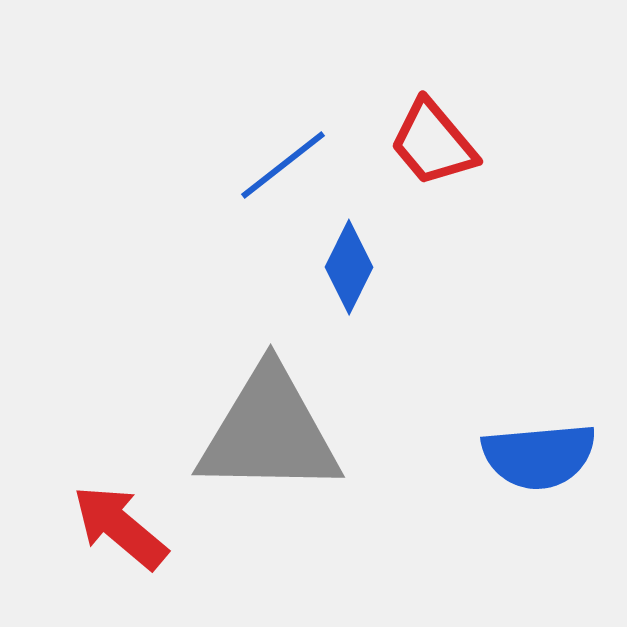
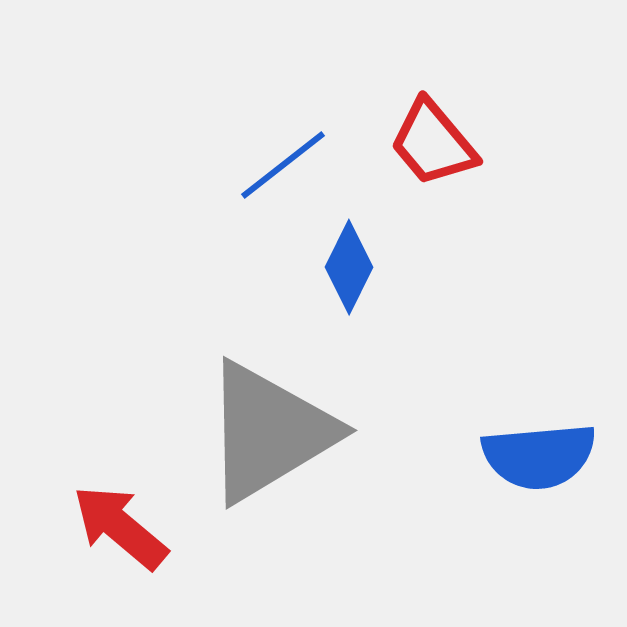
gray triangle: rotated 32 degrees counterclockwise
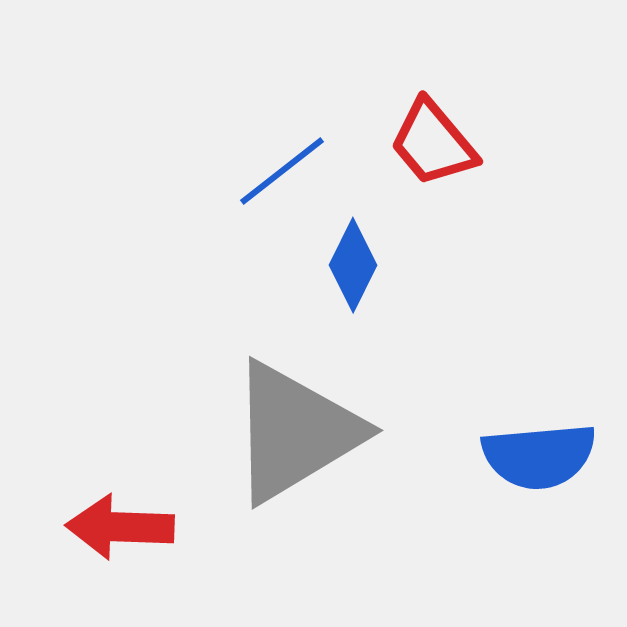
blue line: moved 1 px left, 6 px down
blue diamond: moved 4 px right, 2 px up
gray triangle: moved 26 px right
red arrow: rotated 38 degrees counterclockwise
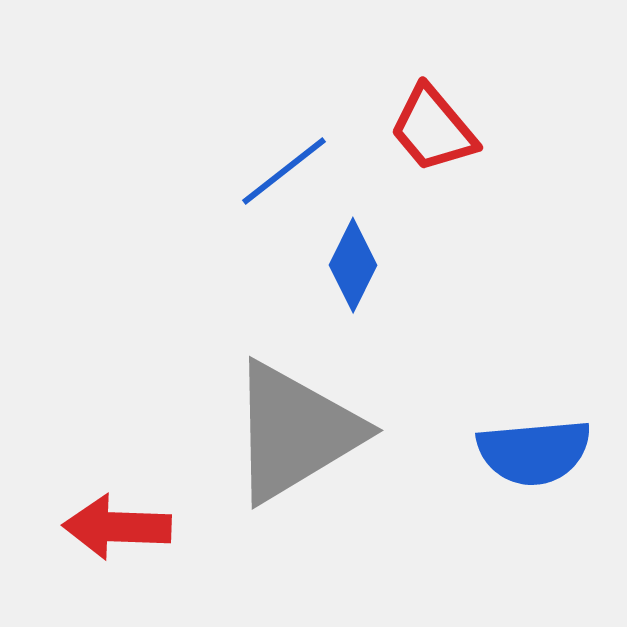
red trapezoid: moved 14 px up
blue line: moved 2 px right
blue semicircle: moved 5 px left, 4 px up
red arrow: moved 3 px left
